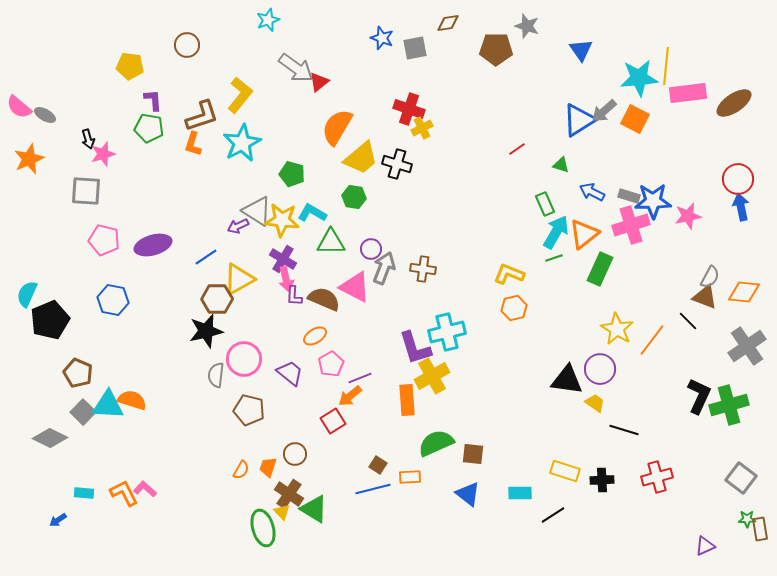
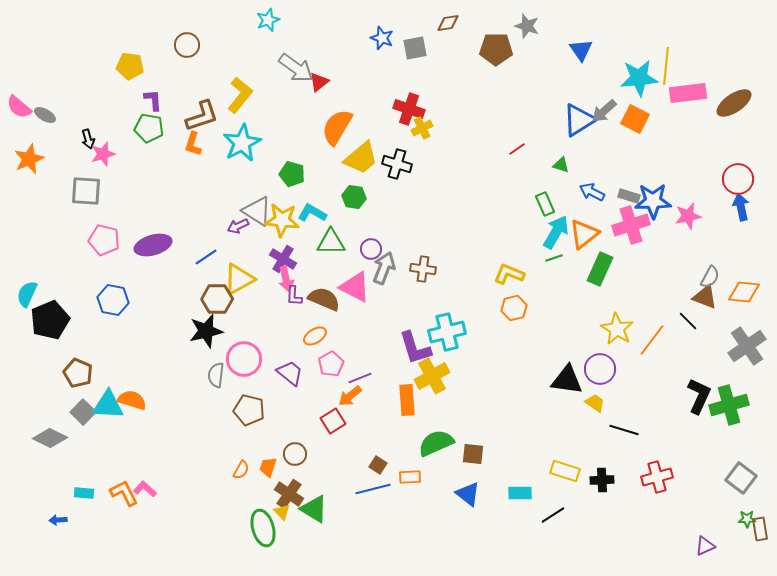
blue arrow at (58, 520): rotated 30 degrees clockwise
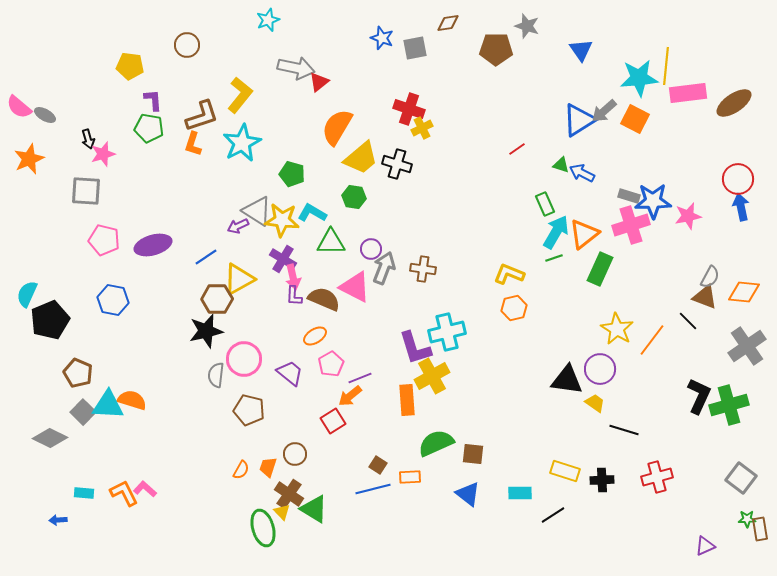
gray arrow at (296, 68): rotated 24 degrees counterclockwise
blue arrow at (592, 192): moved 10 px left, 19 px up
pink arrow at (286, 279): moved 7 px right, 2 px up
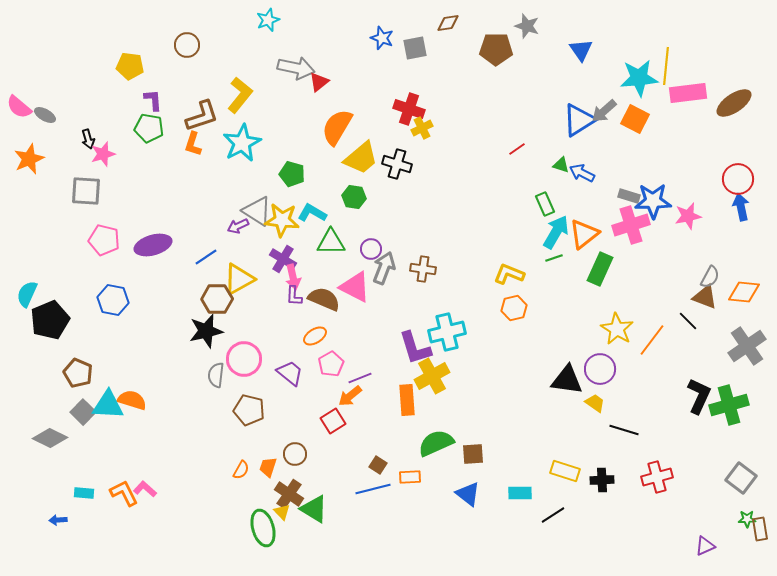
brown square at (473, 454): rotated 10 degrees counterclockwise
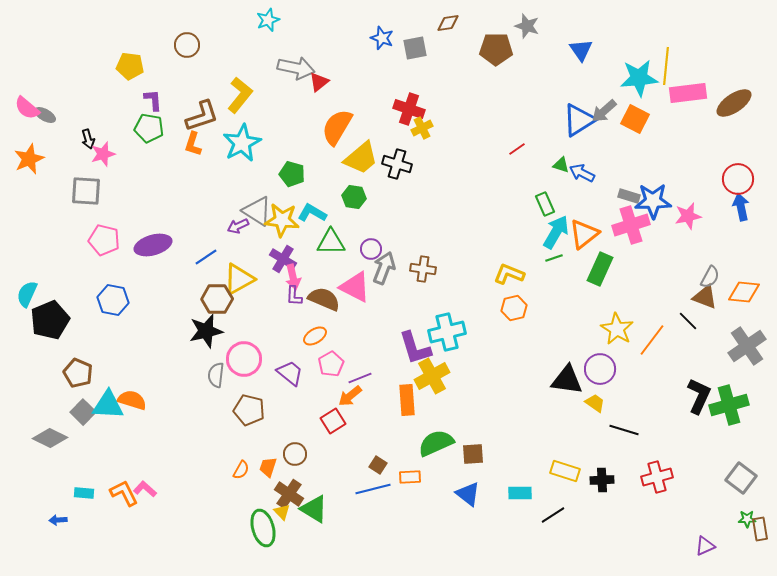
pink semicircle at (19, 107): moved 8 px right, 1 px down
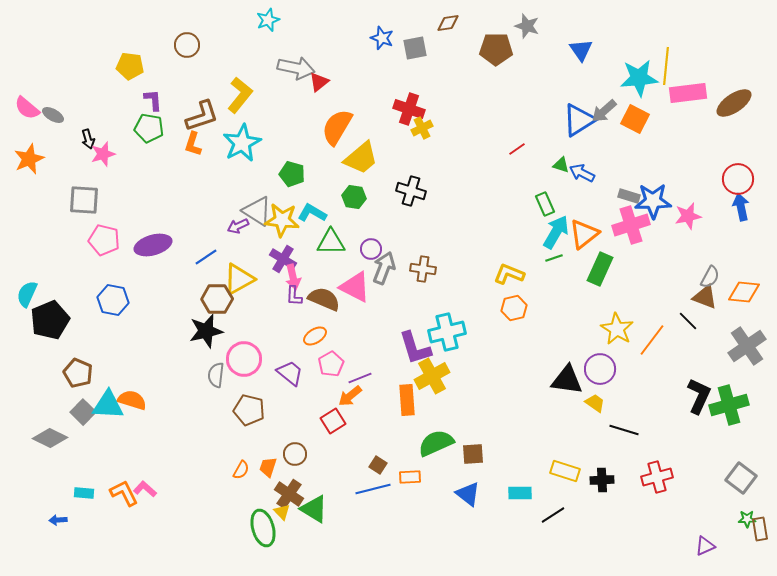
gray ellipse at (45, 115): moved 8 px right
black cross at (397, 164): moved 14 px right, 27 px down
gray square at (86, 191): moved 2 px left, 9 px down
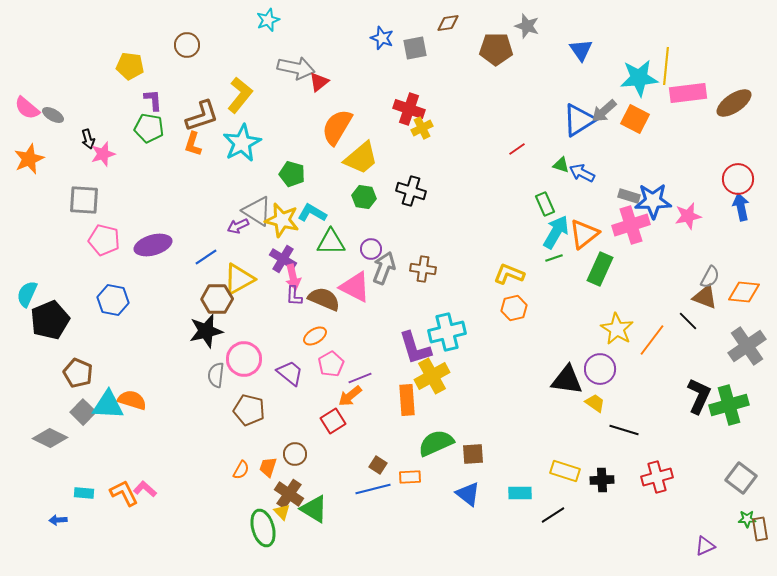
green hexagon at (354, 197): moved 10 px right
yellow star at (282, 220): rotated 8 degrees clockwise
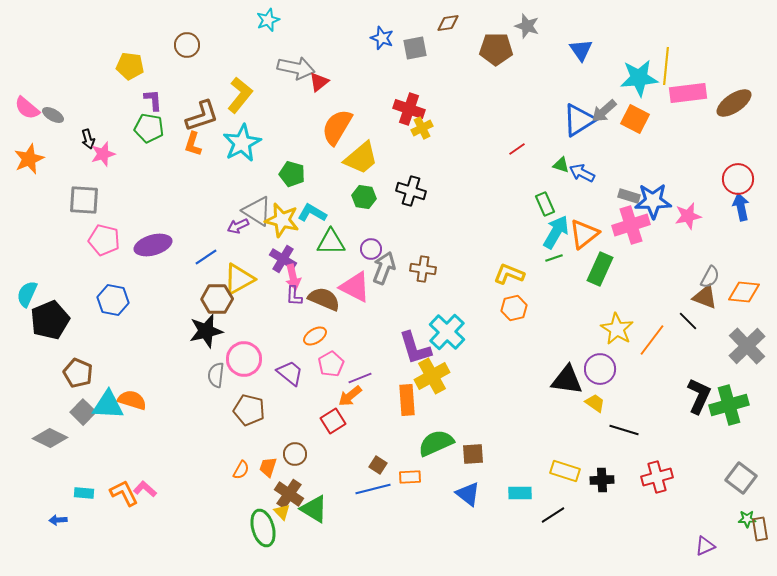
cyan cross at (447, 332): rotated 33 degrees counterclockwise
gray cross at (747, 346): rotated 9 degrees counterclockwise
